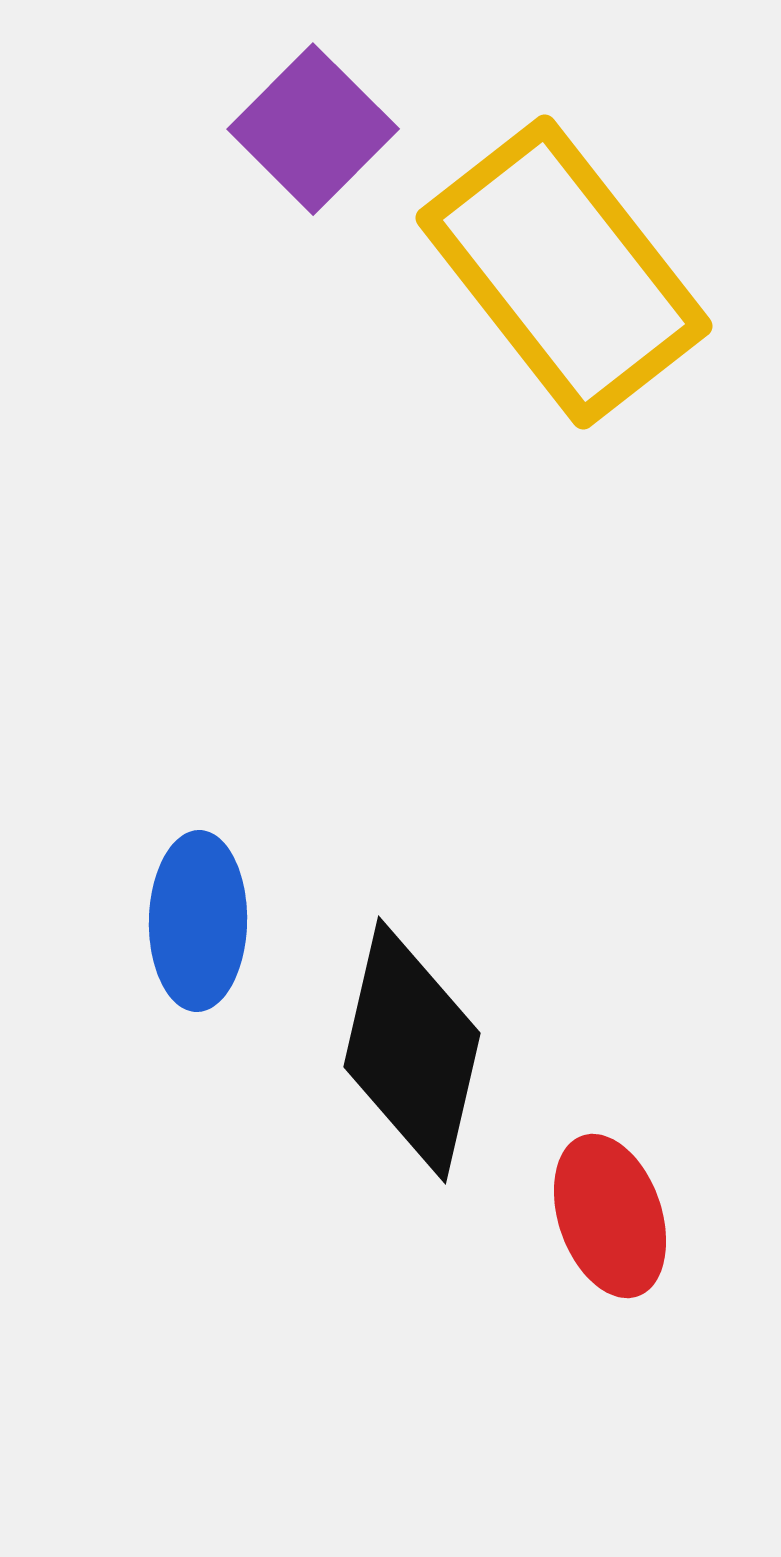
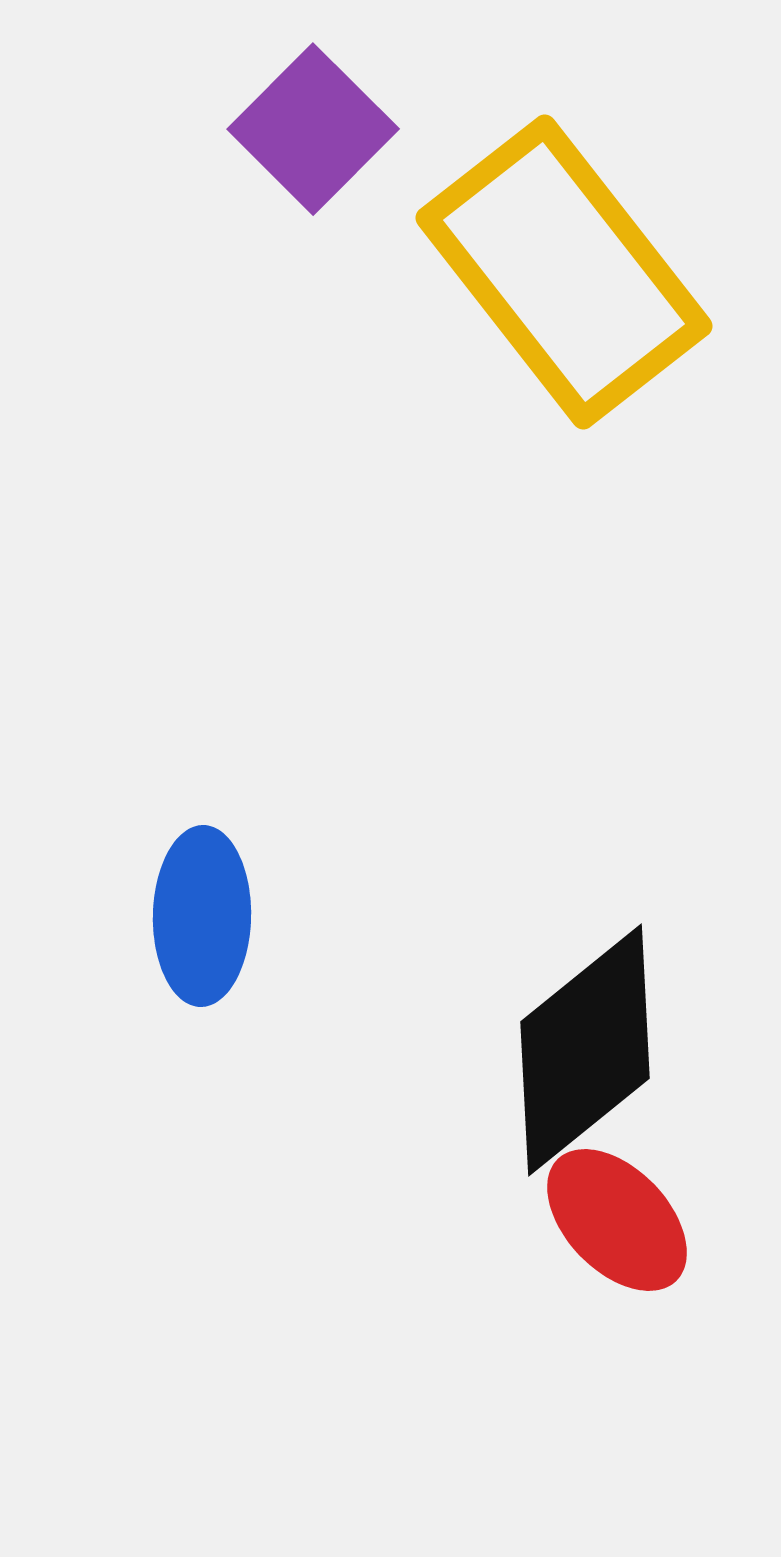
blue ellipse: moved 4 px right, 5 px up
black diamond: moved 173 px right; rotated 38 degrees clockwise
red ellipse: moved 7 px right, 4 px down; rotated 25 degrees counterclockwise
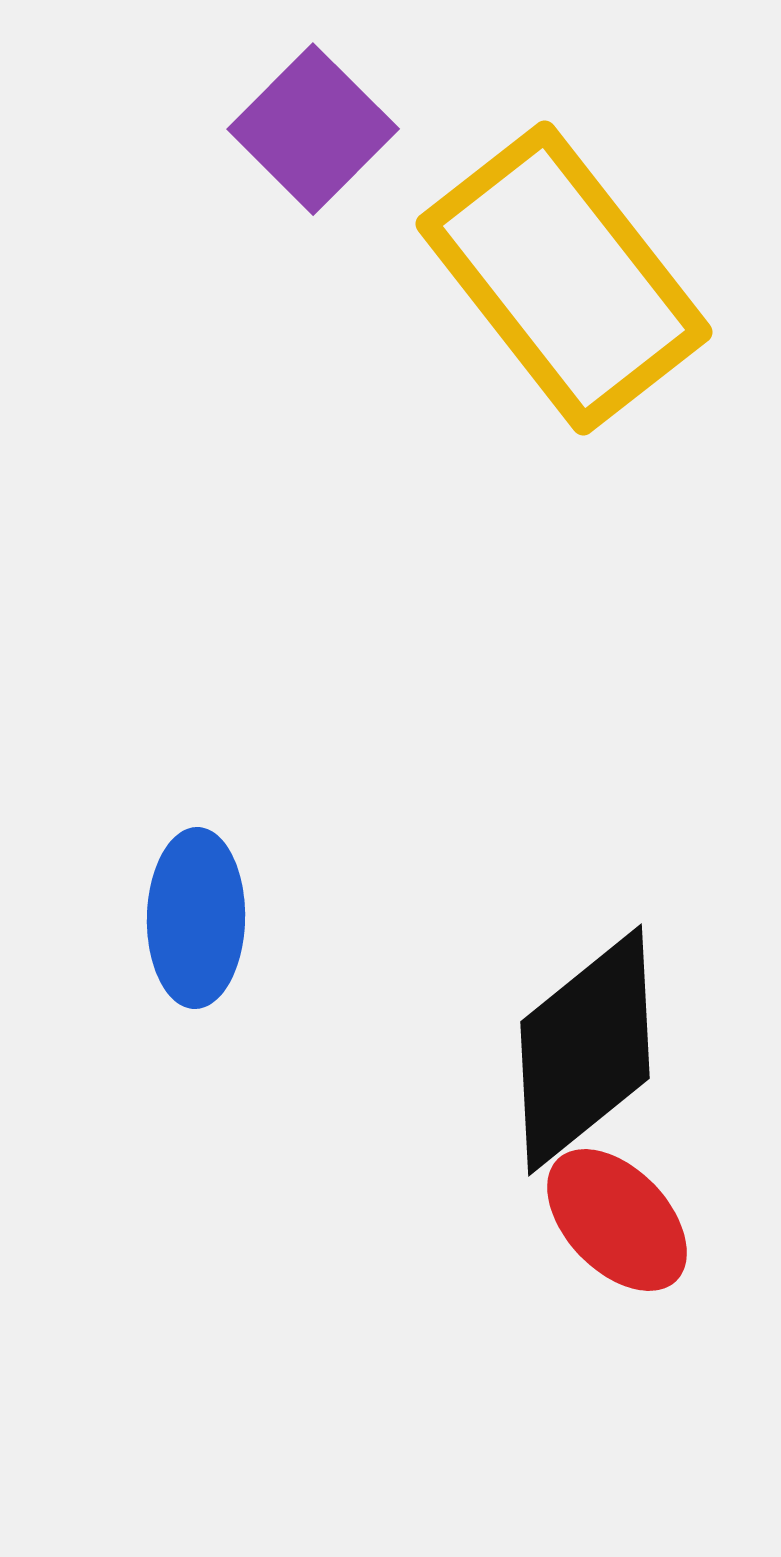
yellow rectangle: moved 6 px down
blue ellipse: moved 6 px left, 2 px down
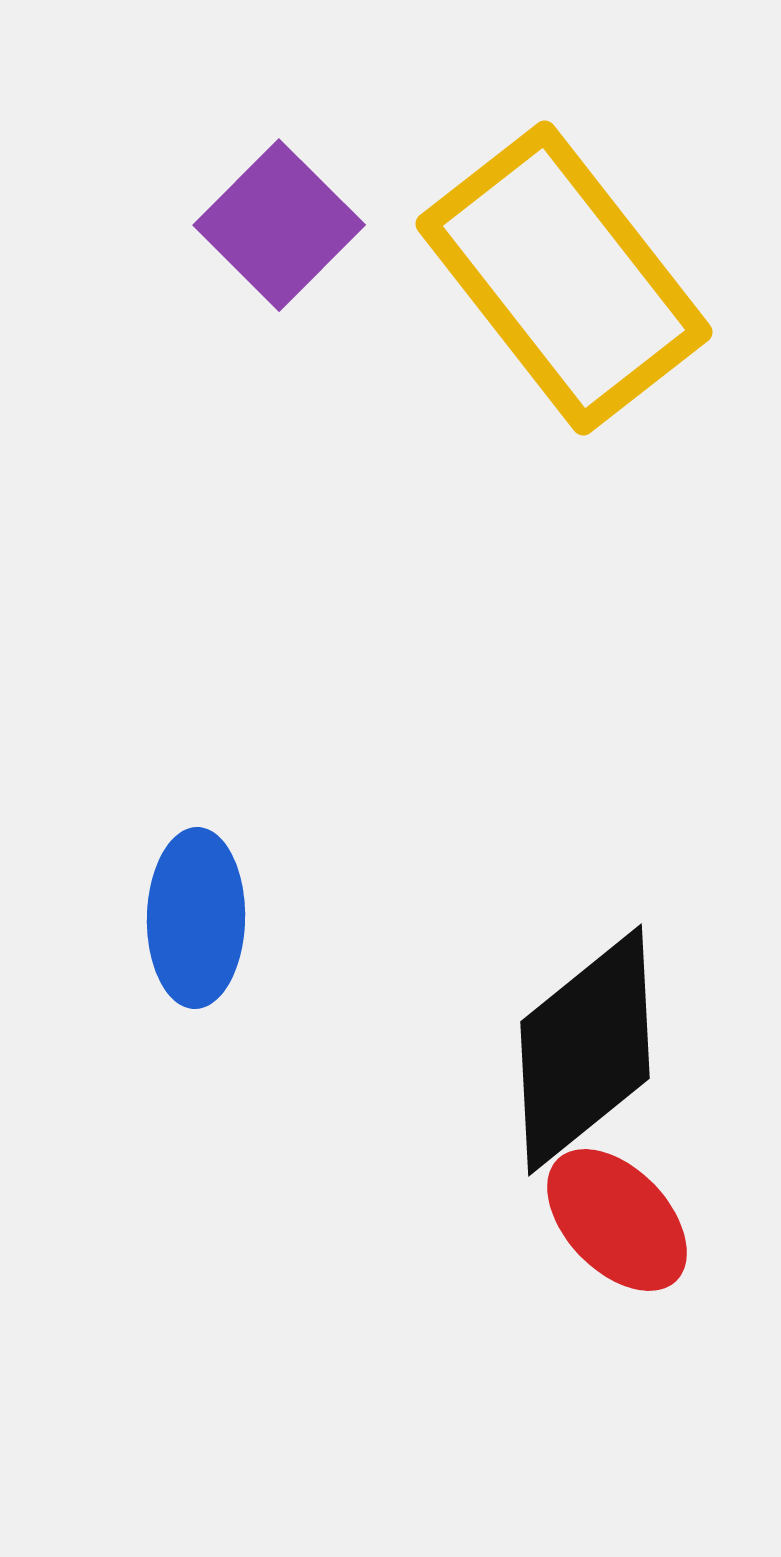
purple square: moved 34 px left, 96 px down
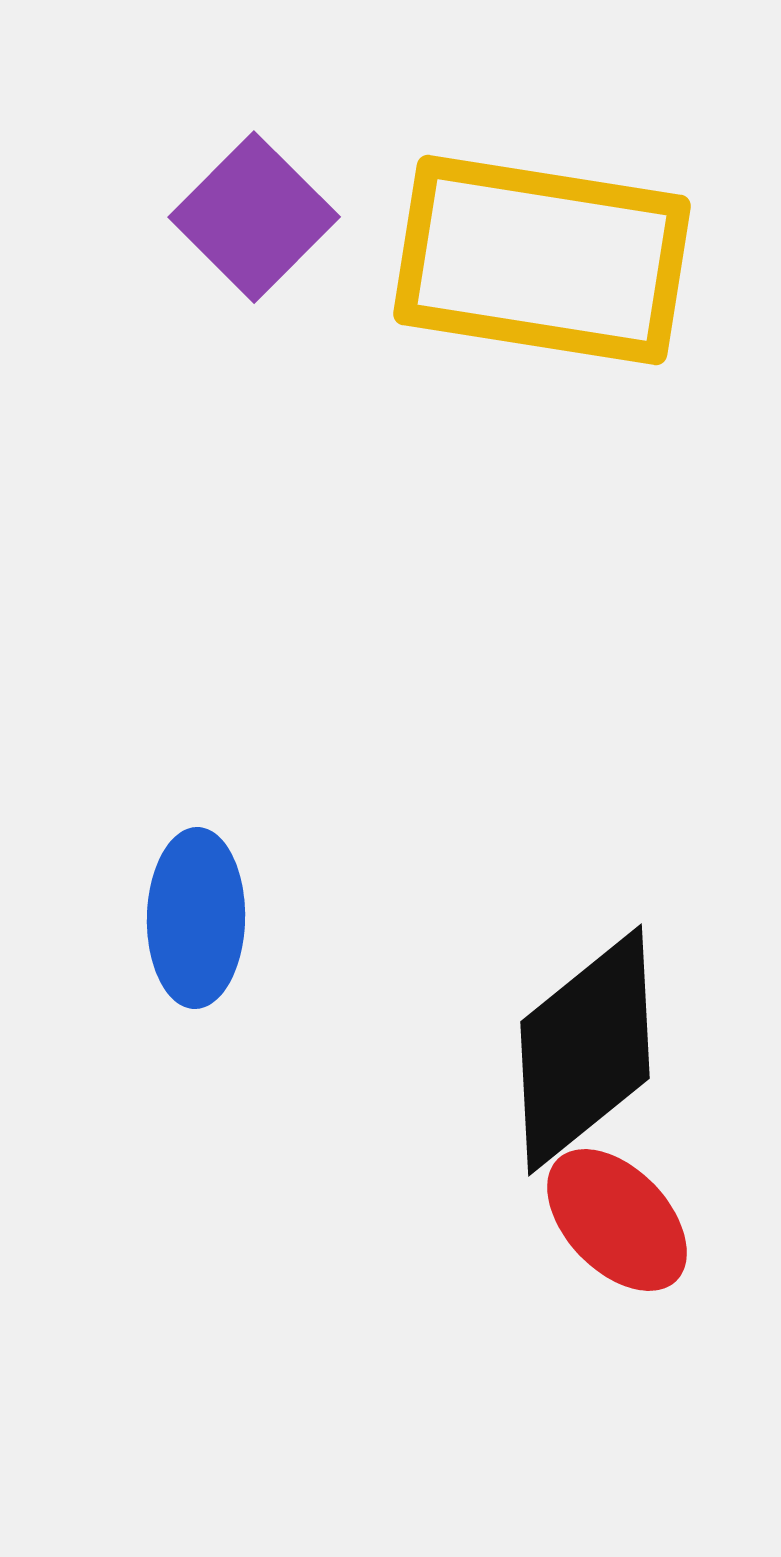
purple square: moved 25 px left, 8 px up
yellow rectangle: moved 22 px left, 18 px up; rotated 43 degrees counterclockwise
